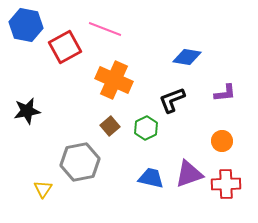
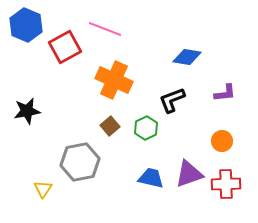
blue hexagon: rotated 12 degrees clockwise
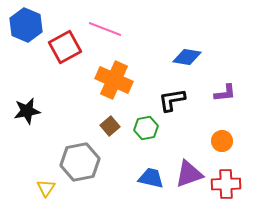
black L-shape: rotated 12 degrees clockwise
green hexagon: rotated 15 degrees clockwise
yellow triangle: moved 3 px right, 1 px up
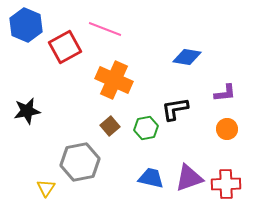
black L-shape: moved 3 px right, 9 px down
orange circle: moved 5 px right, 12 px up
purple triangle: moved 4 px down
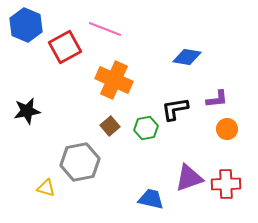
purple L-shape: moved 8 px left, 6 px down
blue trapezoid: moved 21 px down
yellow triangle: rotated 48 degrees counterclockwise
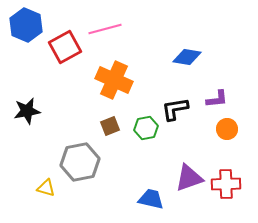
pink line: rotated 36 degrees counterclockwise
brown square: rotated 18 degrees clockwise
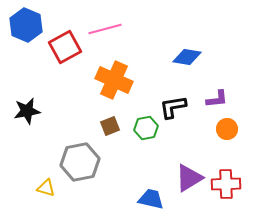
black L-shape: moved 2 px left, 2 px up
purple triangle: rotated 12 degrees counterclockwise
